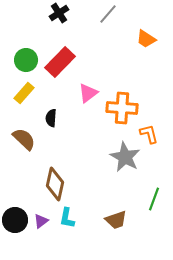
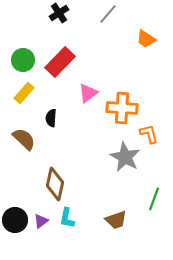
green circle: moved 3 px left
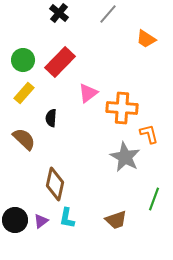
black cross: rotated 18 degrees counterclockwise
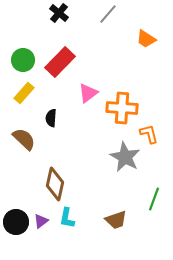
black circle: moved 1 px right, 2 px down
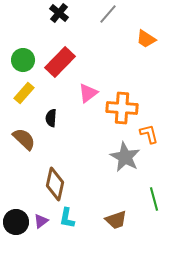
green line: rotated 35 degrees counterclockwise
